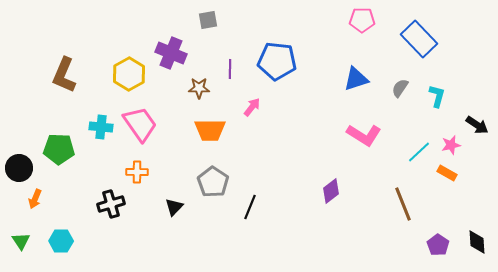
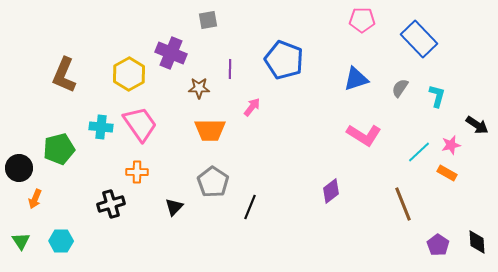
blue pentagon: moved 7 px right, 1 px up; rotated 15 degrees clockwise
green pentagon: rotated 16 degrees counterclockwise
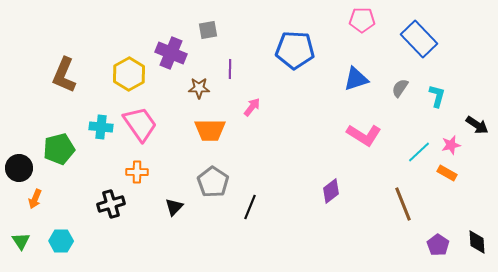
gray square: moved 10 px down
blue pentagon: moved 11 px right, 10 px up; rotated 18 degrees counterclockwise
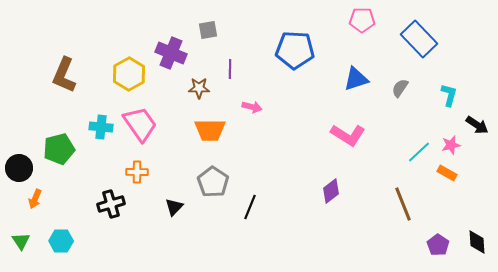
cyan L-shape: moved 12 px right, 1 px up
pink arrow: rotated 66 degrees clockwise
pink L-shape: moved 16 px left
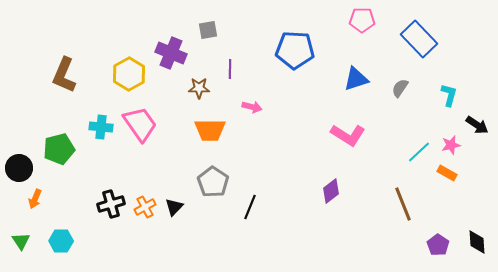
orange cross: moved 8 px right, 35 px down; rotated 30 degrees counterclockwise
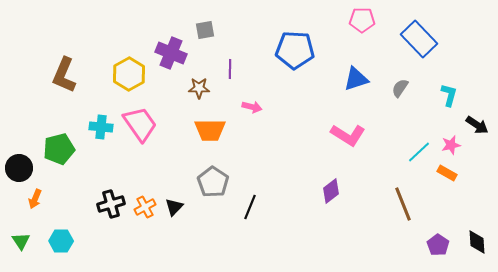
gray square: moved 3 px left
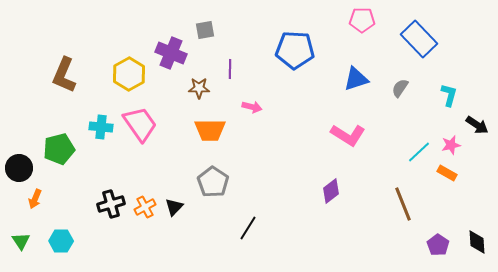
black line: moved 2 px left, 21 px down; rotated 10 degrees clockwise
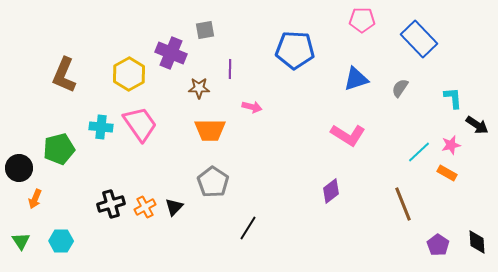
cyan L-shape: moved 4 px right, 3 px down; rotated 20 degrees counterclockwise
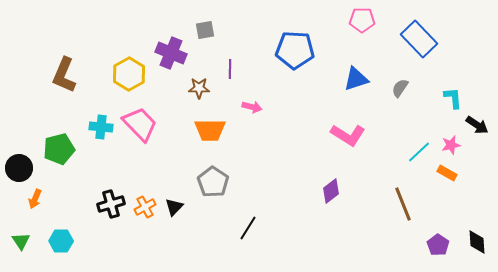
pink trapezoid: rotated 9 degrees counterclockwise
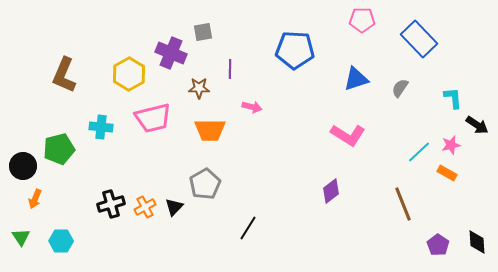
gray square: moved 2 px left, 2 px down
pink trapezoid: moved 13 px right, 6 px up; rotated 120 degrees clockwise
black circle: moved 4 px right, 2 px up
gray pentagon: moved 8 px left, 2 px down; rotated 8 degrees clockwise
green triangle: moved 4 px up
